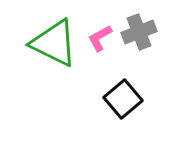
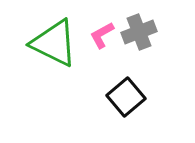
pink L-shape: moved 2 px right, 3 px up
black square: moved 3 px right, 2 px up
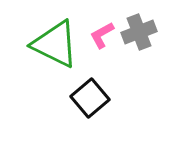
green triangle: moved 1 px right, 1 px down
black square: moved 36 px left, 1 px down
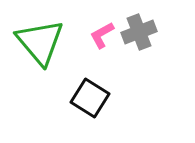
green triangle: moved 15 px left, 2 px up; rotated 24 degrees clockwise
black square: rotated 18 degrees counterclockwise
